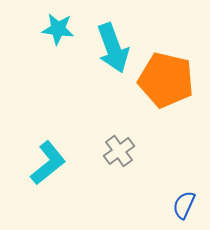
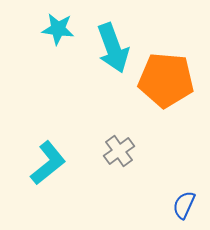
orange pentagon: rotated 8 degrees counterclockwise
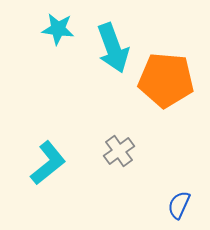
blue semicircle: moved 5 px left
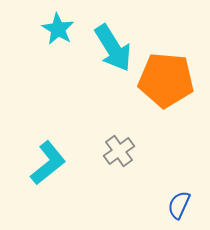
cyan star: rotated 24 degrees clockwise
cyan arrow: rotated 12 degrees counterclockwise
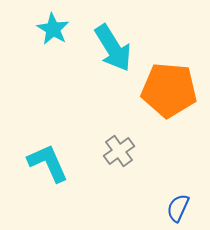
cyan star: moved 5 px left
orange pentagon: moved 3 px right, 10 px down
cyan L-shape: rotated 75 degrees counterclockwise
blue semicircle: moved 1 px left, 3 px down
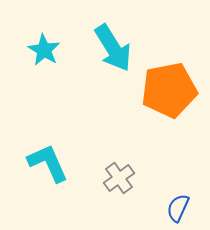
cyan star: moved 9 px left, 21 px down
orange pentagon: rotated 16 degrees counterclockwise
gray cross: moved 27 px down
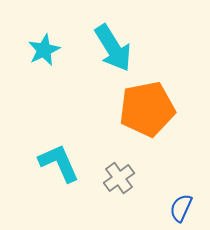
cyan star: rotated 16 degrees clockwise
orange pentagon: moved 22 px left, 19 px down
cyan L-shape: moved 11 px right
blue semicircle: moved 3 px right
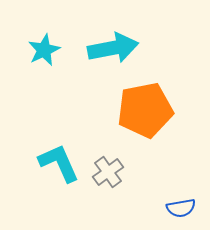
cyan arrow: rotated 69 degrees counterclockwise
orange pentagon: moved 2 px left, 1 px down
gray cross: moved 11 px left, 6 px up
blue semicircle: rotated 124 degrees counterclockwise
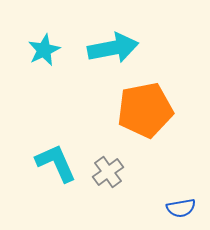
cyan L-shape: moved 3 px left
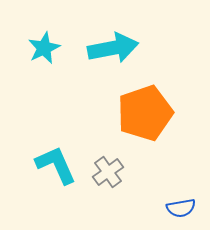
cyan star: moved 2 px up
orange pentagon: moved 3 px down; rotated 8 degrees counterclockwise
cyan L-shape: moved 2 px down
